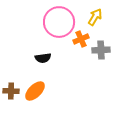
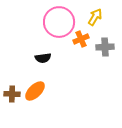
gray cross: moved 4 px right, 3 px up
brown cross: moved 1 px right, 3 px down
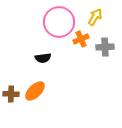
brown cross: moved 1 px left
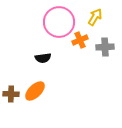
orange cross: moved 1 px left, 1 px down
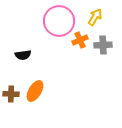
pink circle: moved 1 px up
gray cross: moved 2 px left, 2 px up
black semicircle: moved 20 px left, 3 px up
orange ellipse: rotated 15 degrees counterclockwise
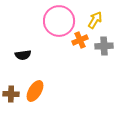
yellow arrow: moved 3 px down
gray cross: moved 1 px right, 1 px down
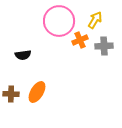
orange ellipse: moved 2 px right, 1 px down
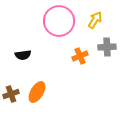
orange cross: moved 16 px down
gray cross: moved 3 px right, 1 px down
brown cross: rotated 21 degrees counterclockwise
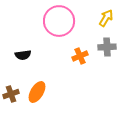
yellow arrow: moved 11 px right, 2 px up
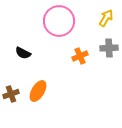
gray cross: moved 2 px right, 1 px down
black semicircle: moved 2 px up; rotated 35 degrees clockwise
orange ellipse: moved 1 px right, 1 px up
